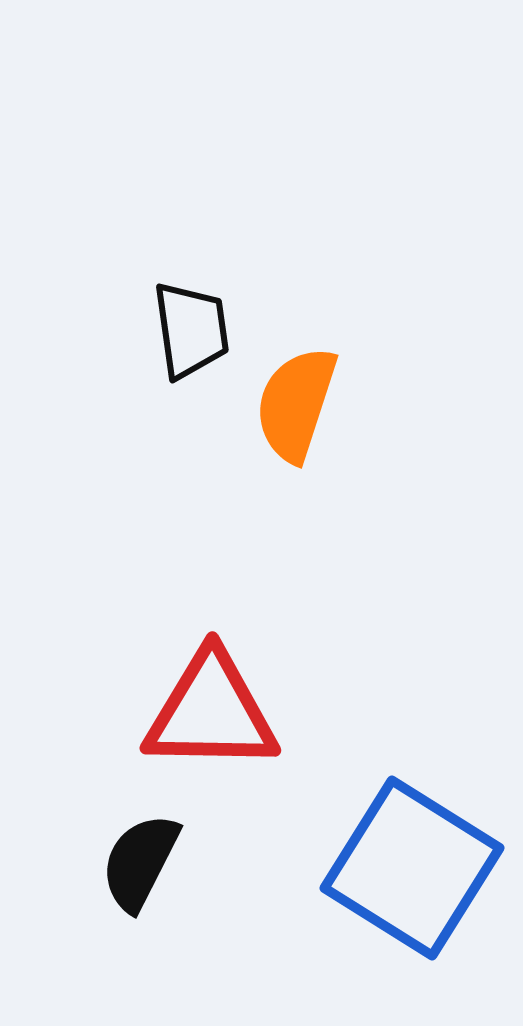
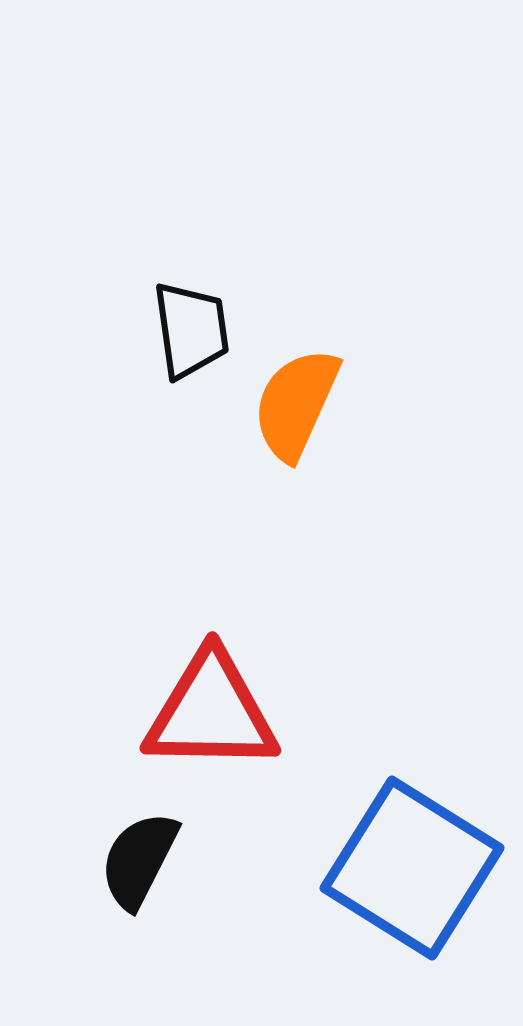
orange semicircle: rotated 6 degrees clockwise
black semicircle: moved 1 px left, 2 px up
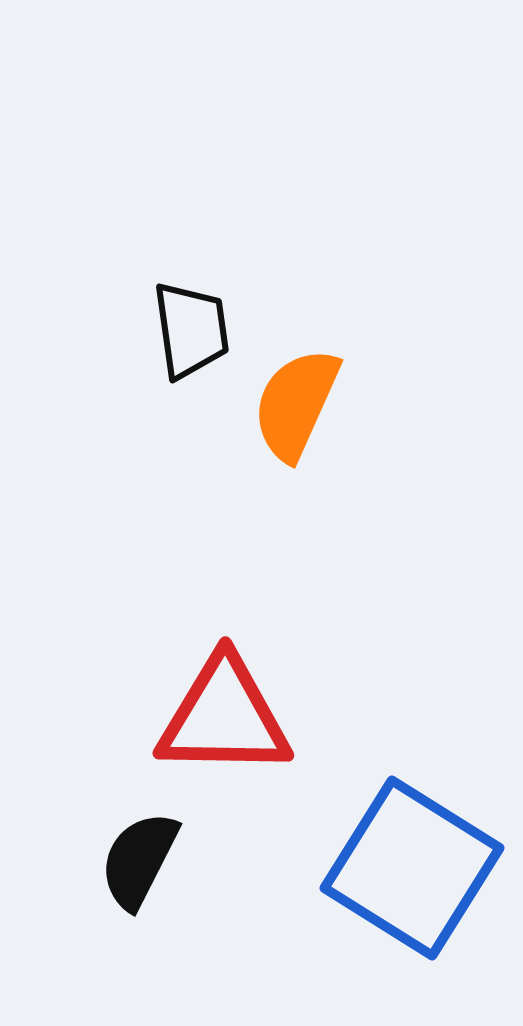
red triangle: moved 13 px right, 5 px down
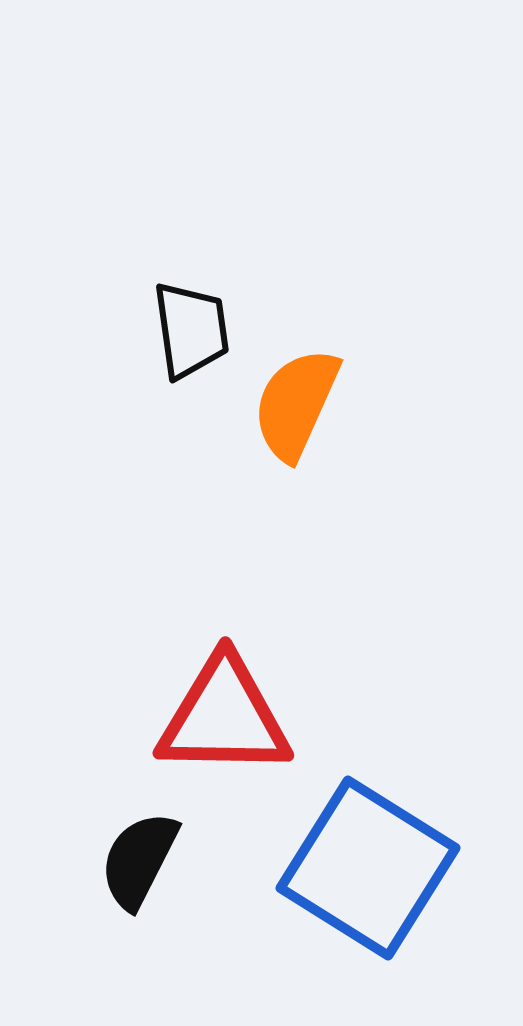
blue square: moved 44 px left
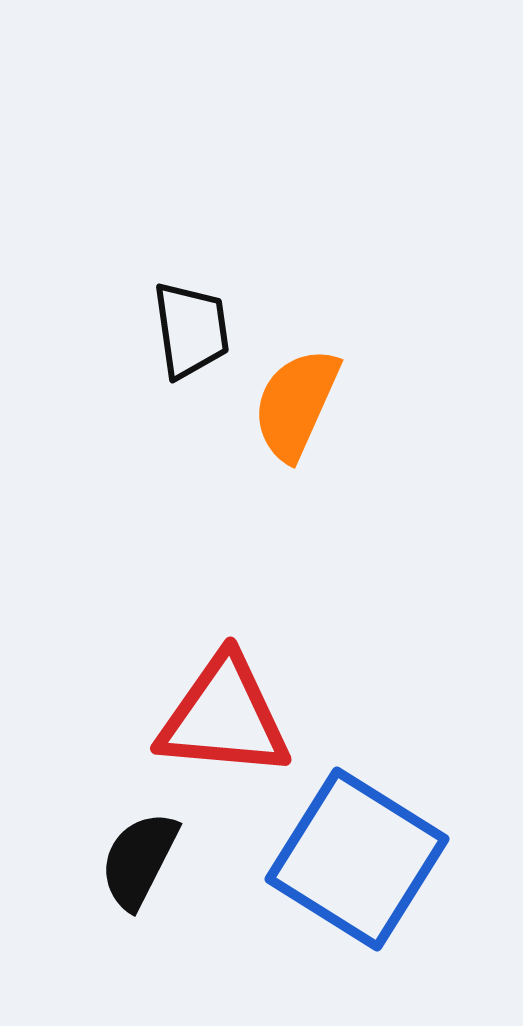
red triangle: rotated 4 degrees clockwise
blue square: moved 11 px left, 9 px up
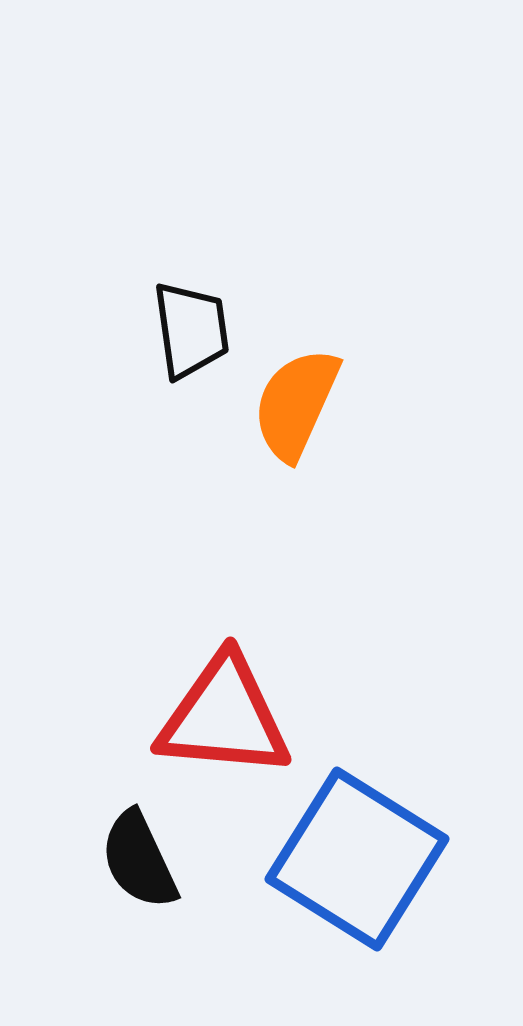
black semicircle: rotated 52 degrees counterclockwise
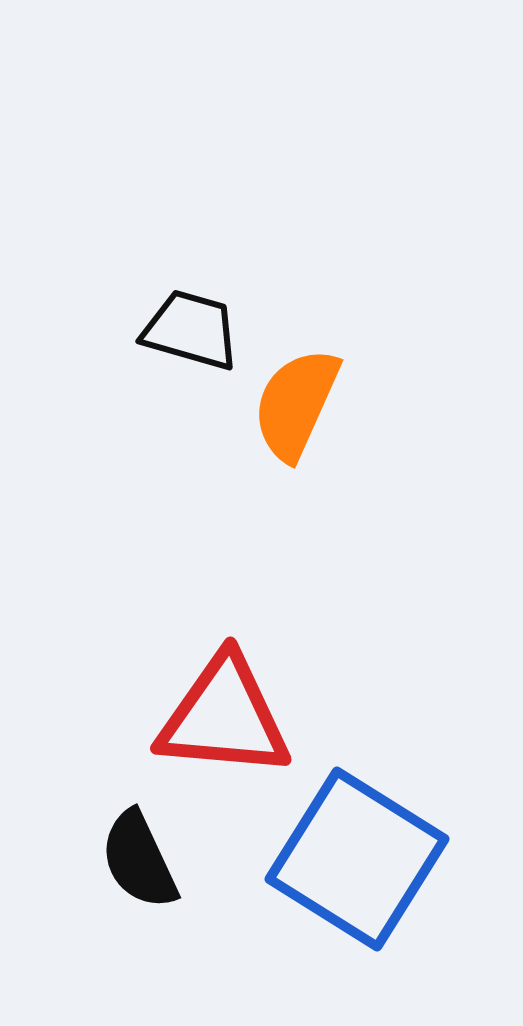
black trapezoid: rotated 66 degrees counterclockwise
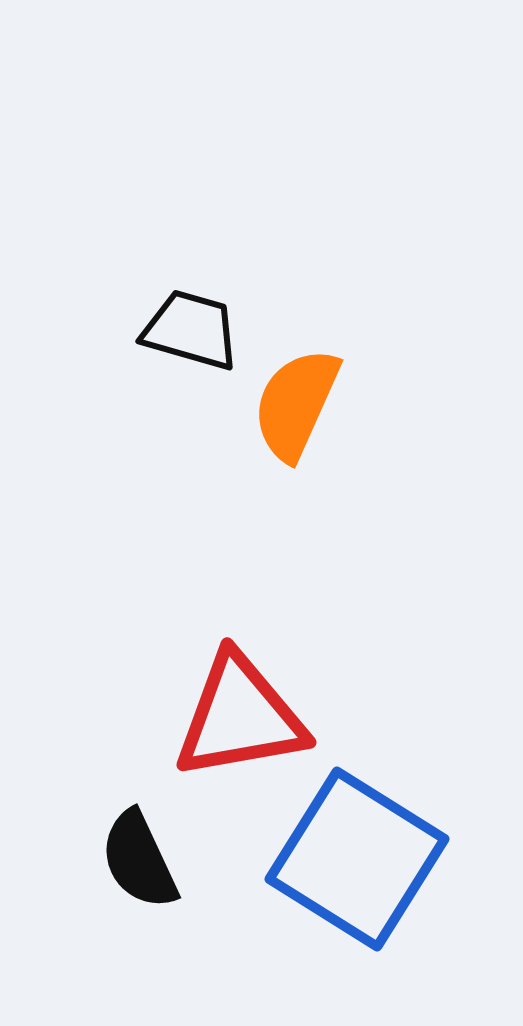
red triangle: moved 16 px right; rotated 15 degrees counterclockwise
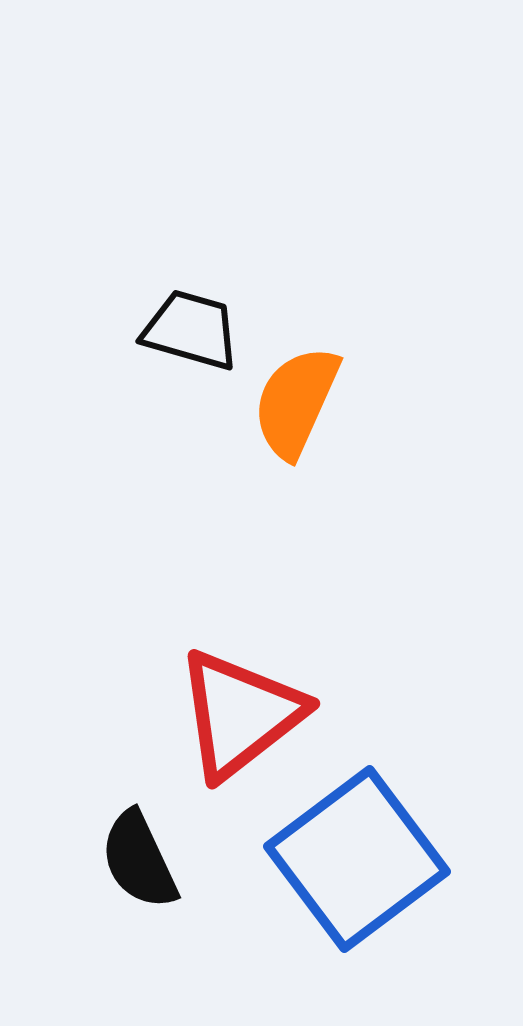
orange semicircle: moved 2 px up
red triangle: moved 3 px up; rotated 28 degrees counterclockwise
blue square: rotated 21 degrees clockwise
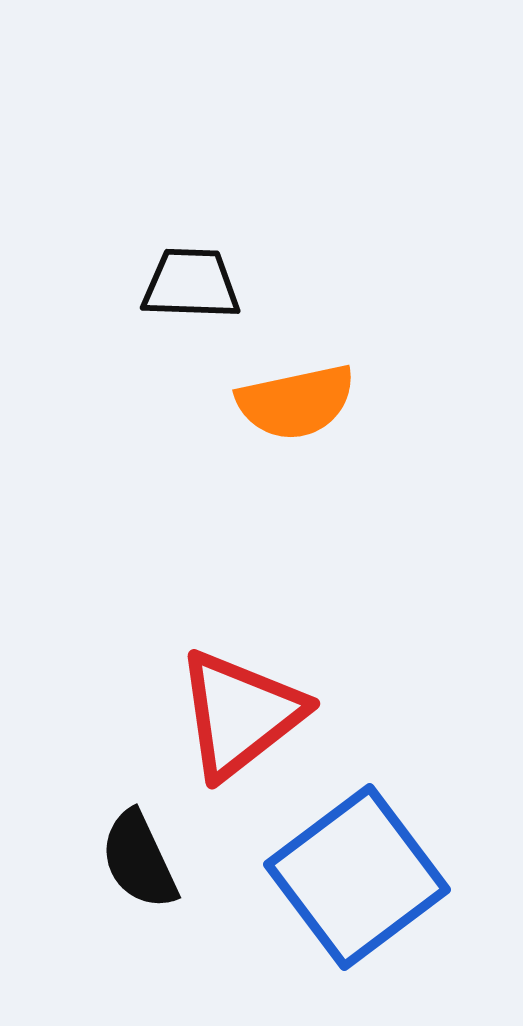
black trapezoid: moved 46 px up; rotated 14 degrees counterclockwise
orange semicircle: rotated 126 degrees counterclockwise
blue square: moved 18 px down
